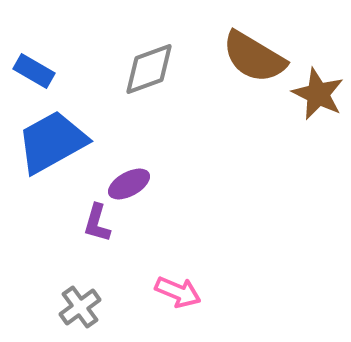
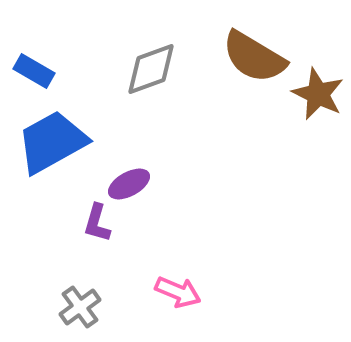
gray diamond: moved 2 px right
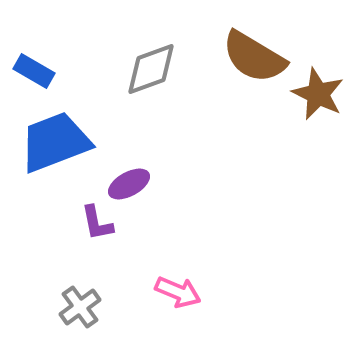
blue trapezoid: moved 3 px right; rotated 8 degrees clockwise
purple L-shape: rotated 27 degrees counterclockwise
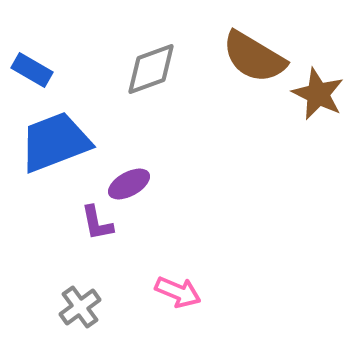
blue rectangle: moved 2 px left, 1 px up
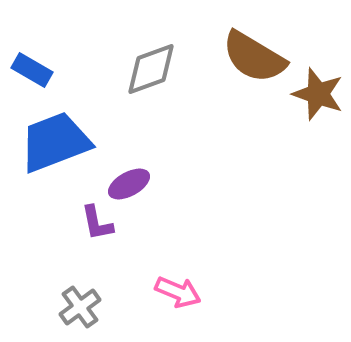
brown star: rotated 6 degrees counterclockwise
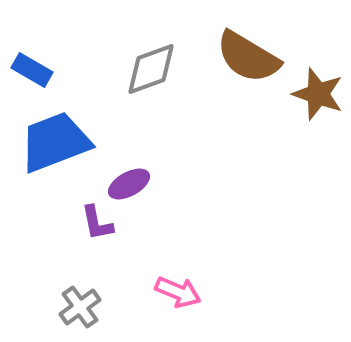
brown semicircle: moved 6 px left
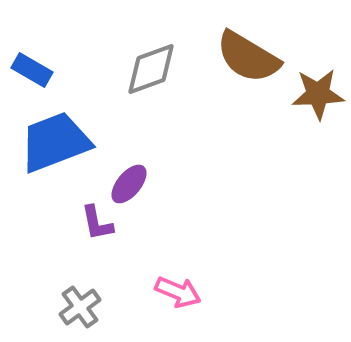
brown star: rotated 22 degrees counterclockwise
purple ellipse: rotated 21 degrees counterclockwise
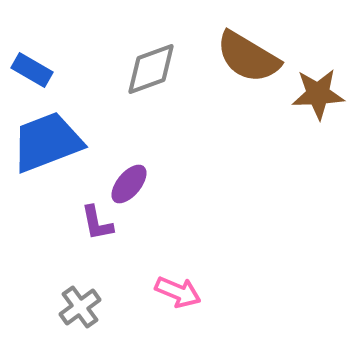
blue trapezoid: moved 8 px left
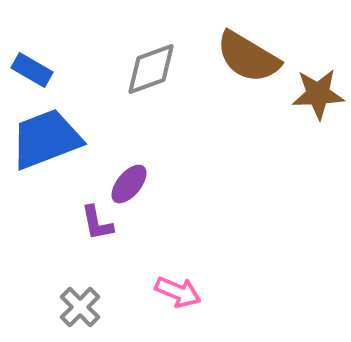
blue trapezoid: moved 1 px left, 3 px up
gray cross: rotated 9 degrees counterclockwise
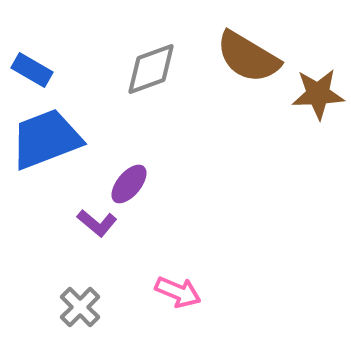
purple L-shape: rotated 39 degrees counterclockwise
